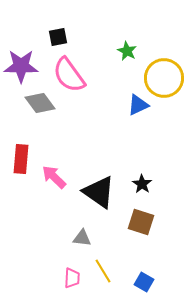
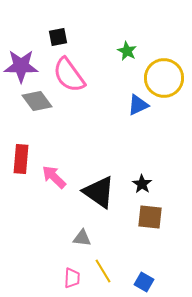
gray diamond: moved 3 px left, 2 px up
brown square: moved 9 px right, 5 px up; rotated 12 degrees counterclockwise
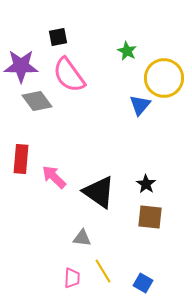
blue triangle: moved 2 px right; rotated 25 degrees counterclockwise
black star: moved 4 px right
blue square: moved 1 px left, 1 px down
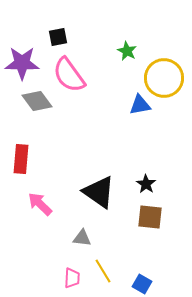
purple star: moved 1 px right, 3 px up
blue triangle: rotated 40 degrees clockwise
pink arrow: moved 14 px left, 27 px down
blue square: moved 1 px left, 1 px down
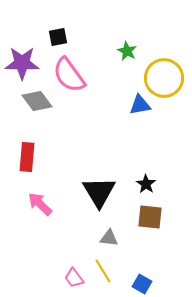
red rectangle: moved 6 px right, 2 px up
black triangle: rotated 24 degrees clockwise
gray triangle: moved 27 px right
pink trapezoid: moved 2 px right; rotated 140 degrees clockwise
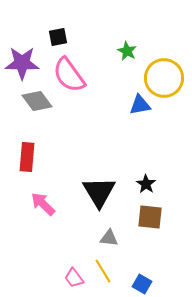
pink arrow: moved 3 px right
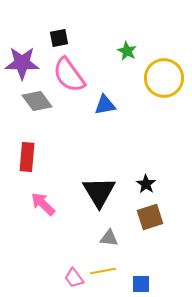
black square: moved 1 px right, 1 px down
blue triangle: moved 35 px left
brown square: rotated 24 degrees counterclockwise
yellow line: rotated 70 degrees counterclockwise
blue square: moved 1 px left; rotated 30 degrees counterclockwise
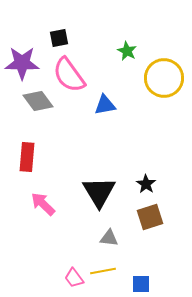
gray diamond: moved 1 px right
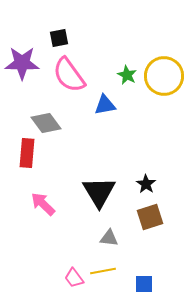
green star: moved 24 px down
yellow circle: moved 2 px up
gray diamond: moved 8 px right, 22 px down
red rectangle: moved 4 px up
blue square: moved 3 px right
